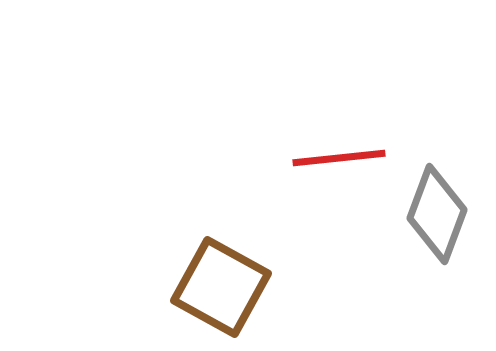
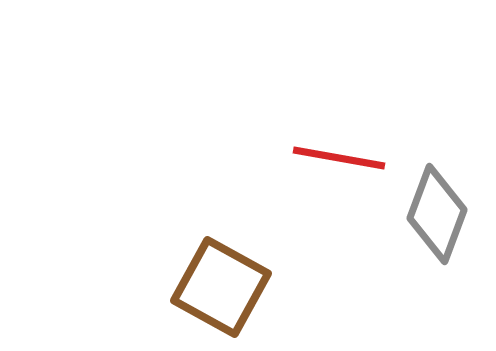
red line: rotated 16 degrees clockwise
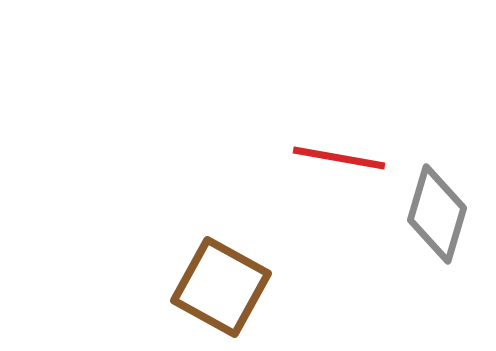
gray diamond: rotated 4 degrees counterclockwise
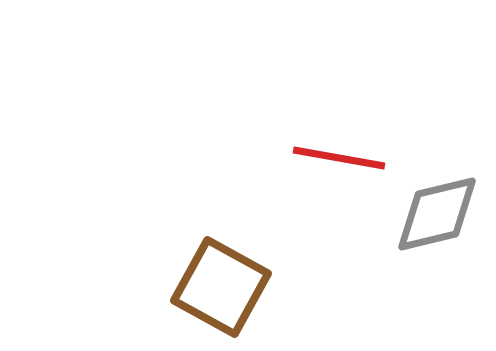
gray diamond: rotated 60 degrees clockwise
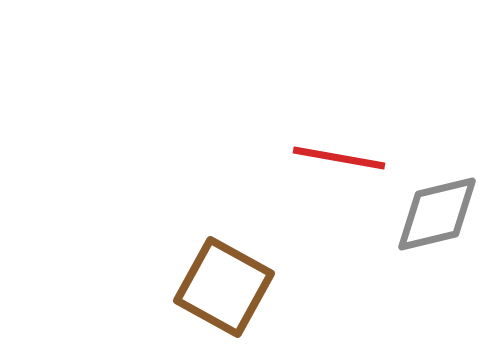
brown square: moved 3 px right
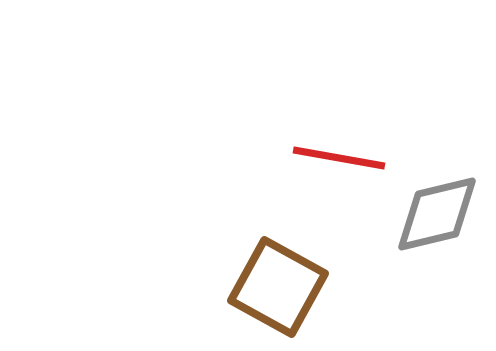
brown square: moved 54 px right
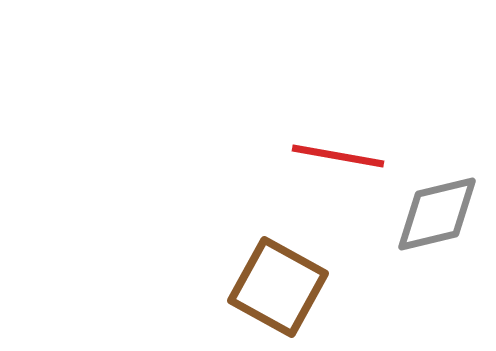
red line: moved 1 px left, 2 px up
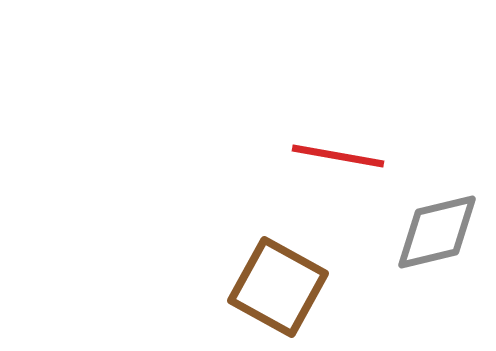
gray diamond: moved 18 px down
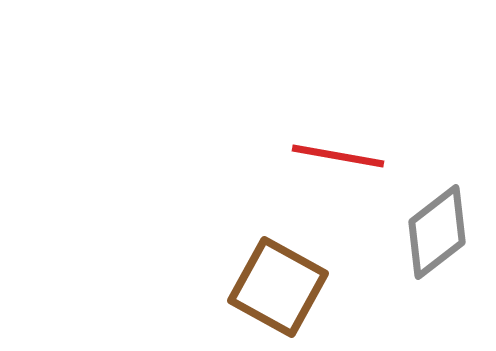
gray diamond: rotated 24 degrees counterclockwise
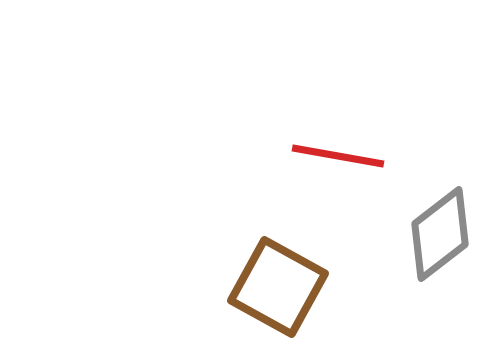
gray diamond: moved 3 px right, 2 px down
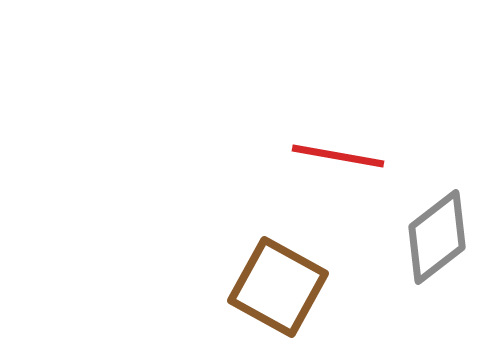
gray diamond: moved 3 px left, 3 px down
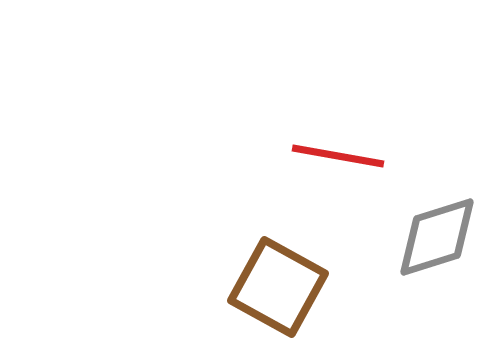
gray diamond: rotated 20 degrees clockwise
